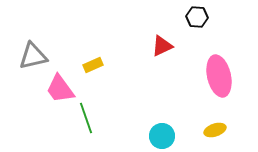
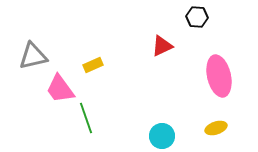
yellow ellipse: moved 1 px right, 2 px up
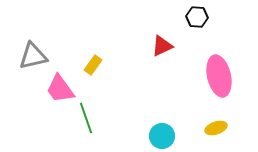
yellow rectangle: rotated 30 degrees counterclockwise
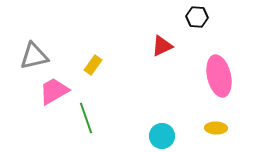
gray triangle: moved 1 px right
pink trapezoid: moved 6 px left, 2 px down; rotated 96 degrees clockwise
yellow ellipse: rotated 20 degrees clockwise
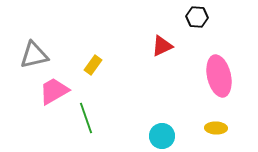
gray triangle: moved 1 px up
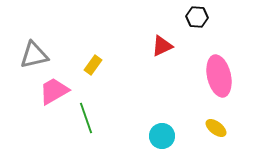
yellow ellipse: rotated 35 degrees clockwise
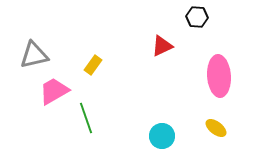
pink ellipse: rotated 9 degrees clockwise
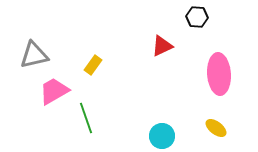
pink ellipse: moved 2 px up
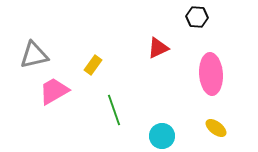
red triangle: moved 4 px left, 2 px down
pink ellipse: moved 8 px left
green line: moved 28 px right, 8 px up
